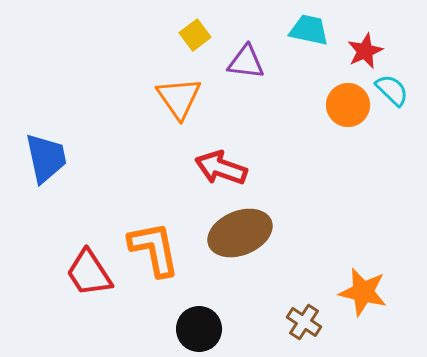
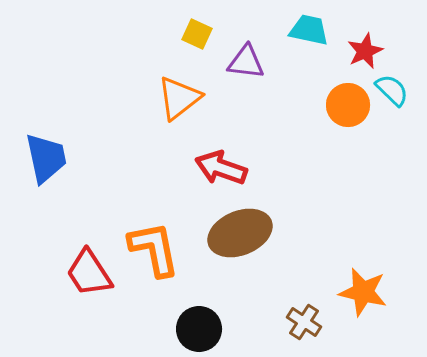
yellow square: moved 2 px right, 1 px up; rotated 28 degrees counterclockwise
orange triangle: rotated 27 degrees clockwise
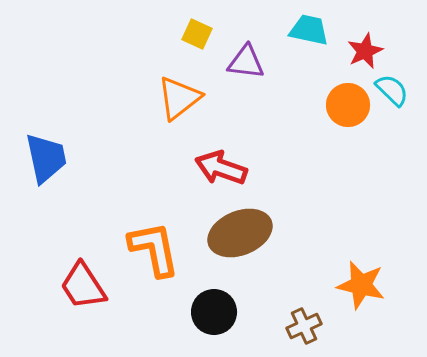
red trapezoid: moved 6 px left, 13 px down
orange star: moved 2 px left, 7 px up
brown cross: moved 4 px down; rotated 32 degrees clockwise
black circle: moved 15 px right, 17 px up
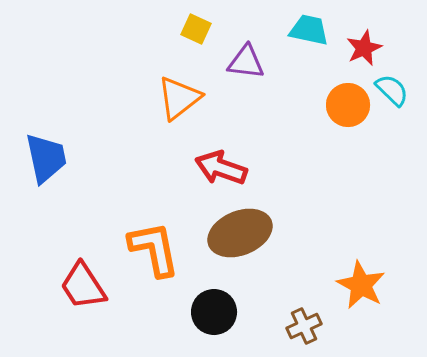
yellow square: moved 1 px left, 5 px up
red star: moved 1 px left, 3 px up
orange star: rotated 15 degrees clockwise
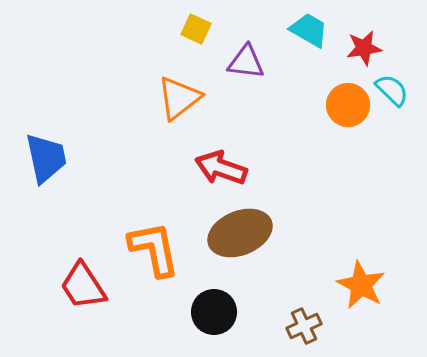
cyan trapezoid: rotated 18 degrees clockwise
red star: rotated 15 degrees clockwise
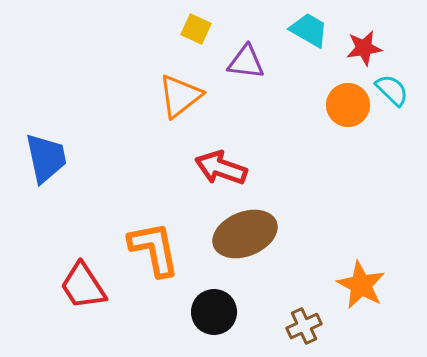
orange triangle: moved 1 px right, 2 px up
brown ellipse: moved 5 px right, 1 px down
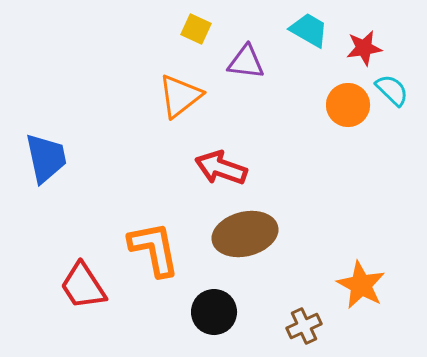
brown ellipse: rotated 8 degrees clockwise
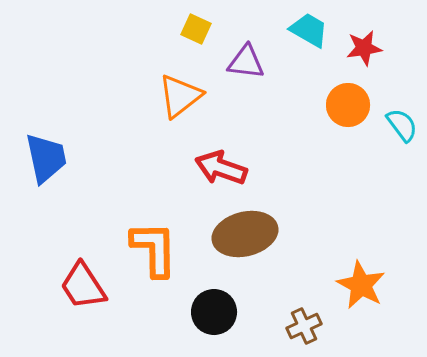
cyan semicircle: moved 10 px right, 35 px down; rotated 9 degrees clockwise
orange L-shape: rotated 10 degrees clockwise
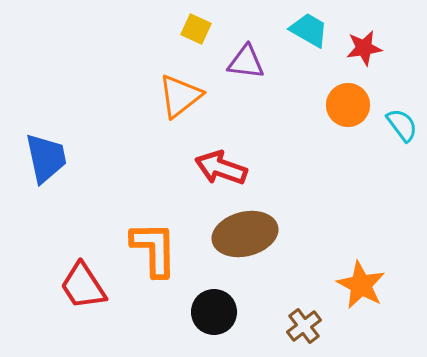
brown cross: rotated 12 degrees counterclockwise
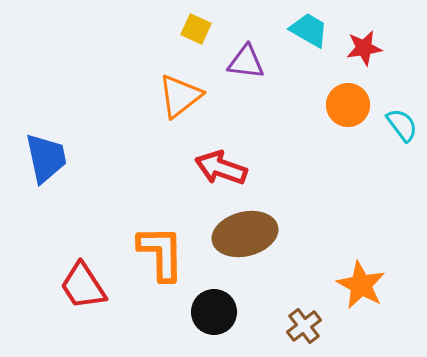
orange L-shape: moved 7 px right, 4 px down
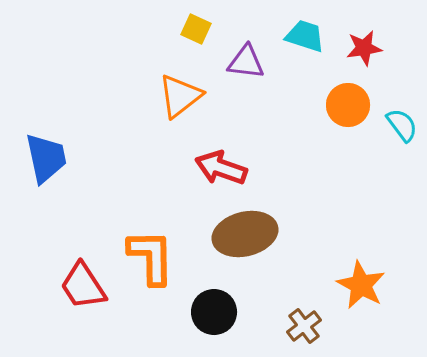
cyan trapezoid: moved 4 px left, 6 px down; rotated 12 degrees counterclockwise
orange L-shape: moved 10 px left, 4 px down
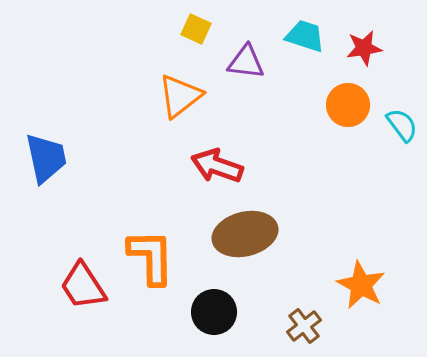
red arrow: moved 4 px left, 2 px up
